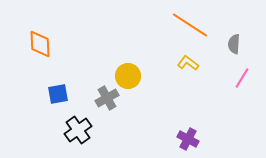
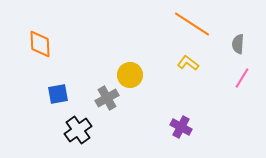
orange line: moved 2 px right, 1 px up
gray semicircle: moved 4 px right
yellow circle: moved 2 px right, 1 px up
purple cross: moved 7 px left, 12 px up
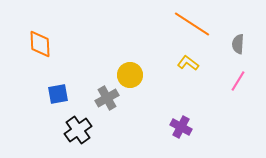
pink line: moved 4 px left, 3 px down
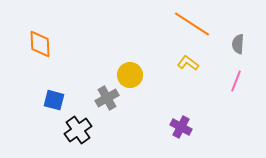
pink line: moved 2 px left; rotated 10 degrees counterclockwise
blue square: moved 4 px left, 6 px down; rotated 25 degrees clockwise
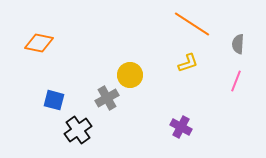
orange diamond: moved 1 px left, 1 px up; rotated 76 degrees counterclockwise
yellow L-shape: rotated 125 degrees clockwise
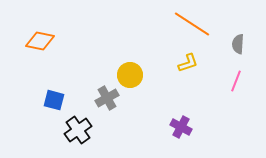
orange diamond: moved 1 px right, 2 px up
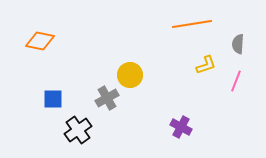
orange line: rotated 42 degrees counterclockwise
yellow L-shape: moved 18 px right, 2 px down
blue square: moved 1 px left, 1 px up; rotated 15 degrees counterclockwise
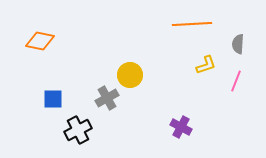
orange line: rotated 6 degrees clockwise
black cross: rotated 8 degrees clockwise
